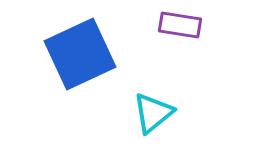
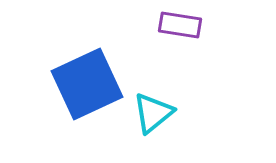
blue square: moved 7 px right, 30 px down
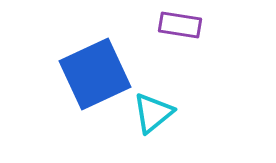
blue square: moved 8 px right, 10 px up
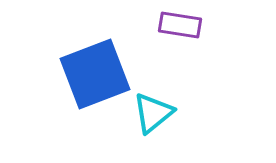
blue square: rotated 4 degrees clockwise
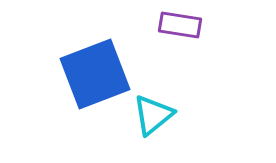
cyan triangle: moved 2 px down
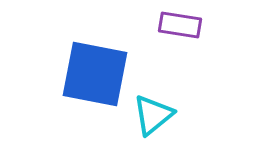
blue square: rotated 32 degrees clockwise
